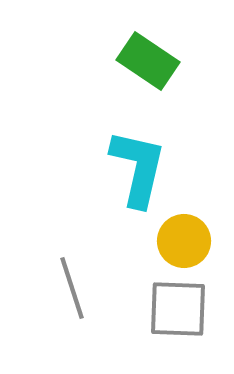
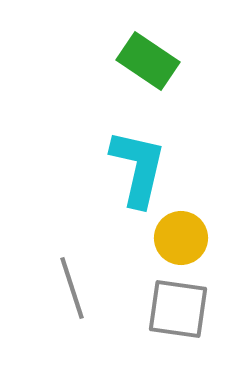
yellow circle: moved 3 px left, 3 px up
gray square: rotated 6 degrees clockwise
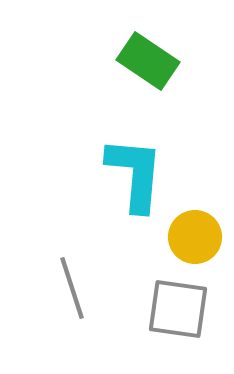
cyan L-shape: moved 3 px left, 6 px down; rotated 8 degrees counterclockwise
yellow circle: moved 14 px right, 1 px up
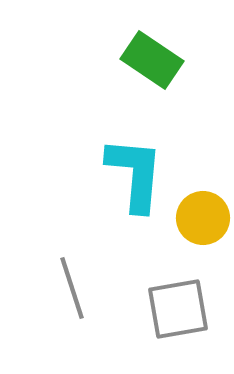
green rectangle: moved 4 px right, 1 px up
yellow circle: moved 8 px right, 19 px up
gray square: rotated 18 degrees counterclockwise
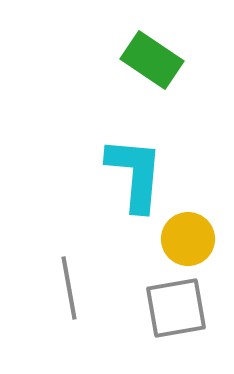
yellow circle: moved 15 px left, 21 px down
gray line: moved 3 px left; rotated 8 degrees clockwise
gray square: moved 2 px left, 1 px up
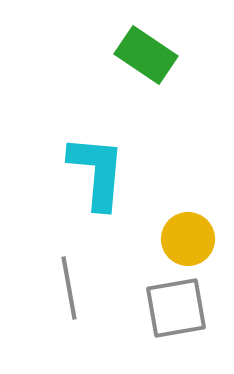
green rectangle: moved 6 px left, 5 px up
cyan L-shape: moved 38 px left, 2 px up
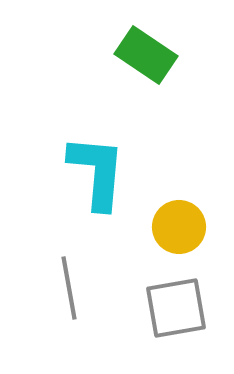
yellow circle: moved 9 px left, 12 px up
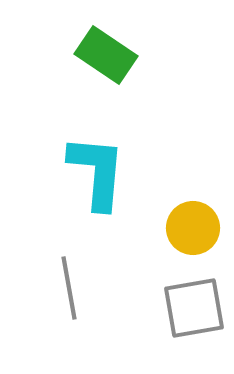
green rectangle: moved 40 px left
yellow circle: moved 14 px right, 1 px down
gray square: moved 18 px right
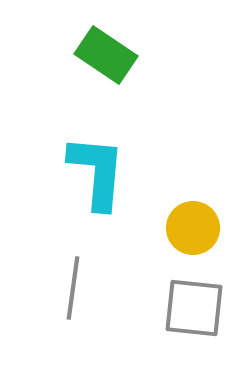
gray line: moved 4 px right; rotated 18 degrees clockwise
gray square: rotated 16 degrees clockwise
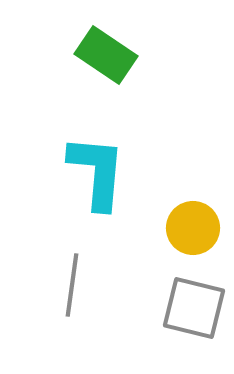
gray line: moved 1 px left, 3 px up
gray square: rotated 8 degrees clockwise
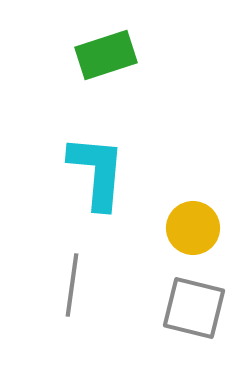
green rectangle: rotated 52 degrees counterclockwise
